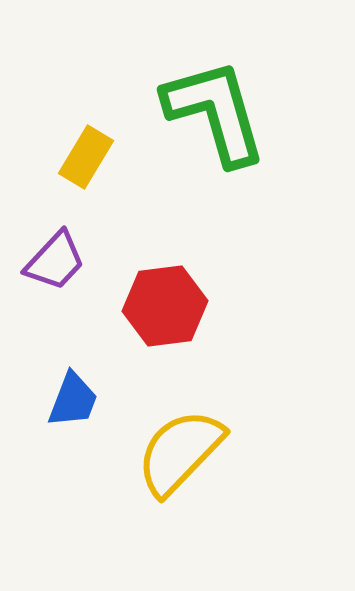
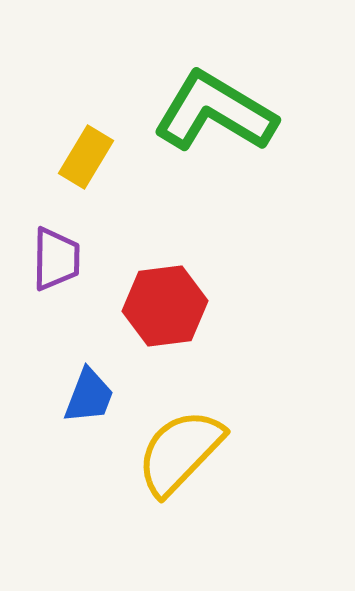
green L-shape: rotated 43 degrees counterclockwise
purple trapezoid: moved 1 px right, 2 px up; rotated 42 degrees counterclockwise
blue trapezoid: moved 16 px right, 4 px up
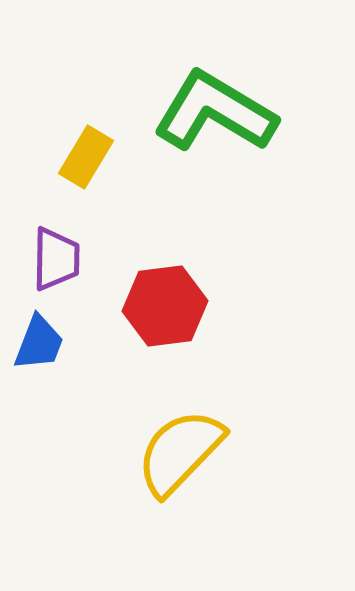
blue trapezoid: moved 50 px left, 53 px up
